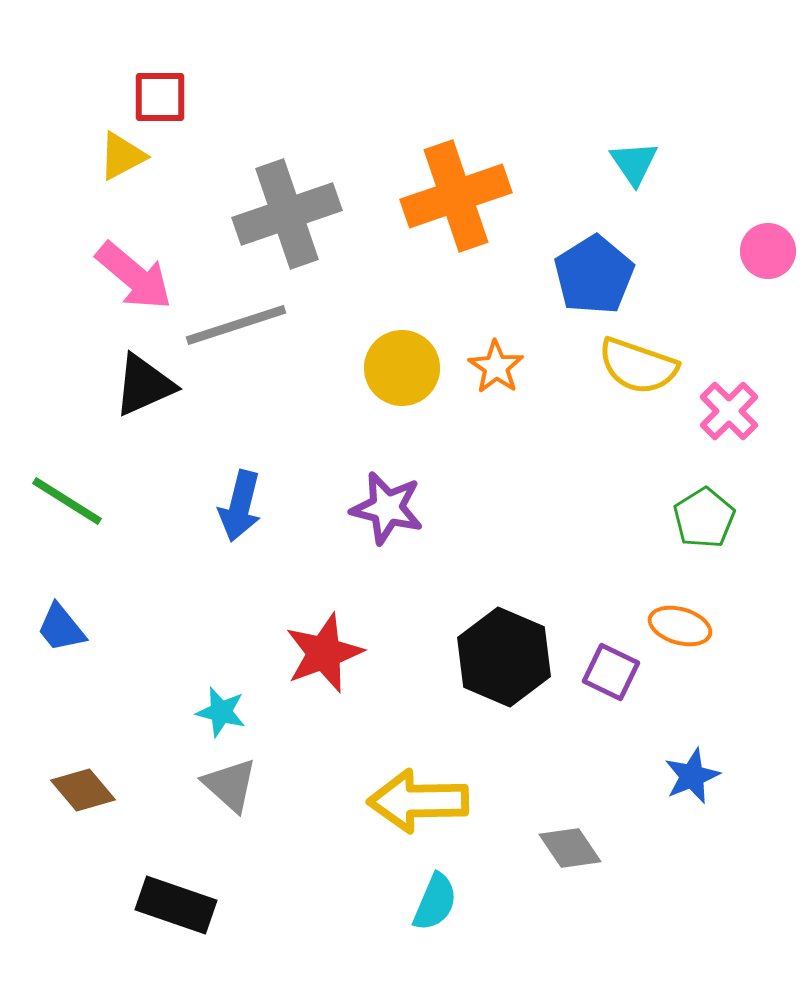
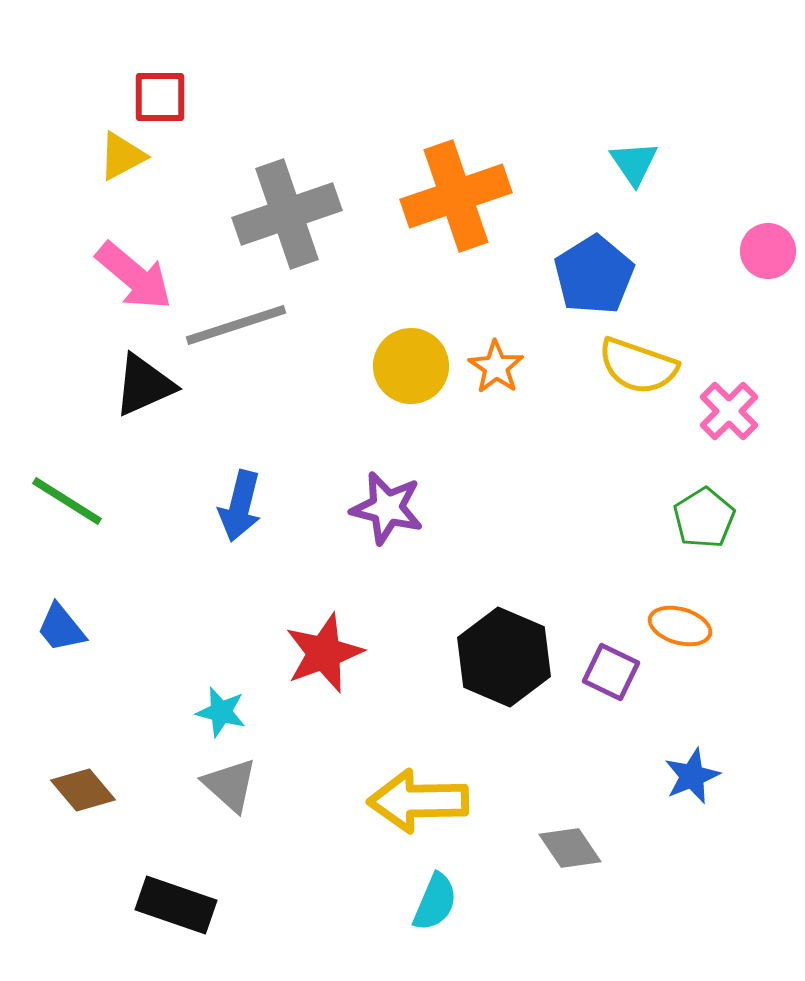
yellow circle: moved 9 px right, 2 px up
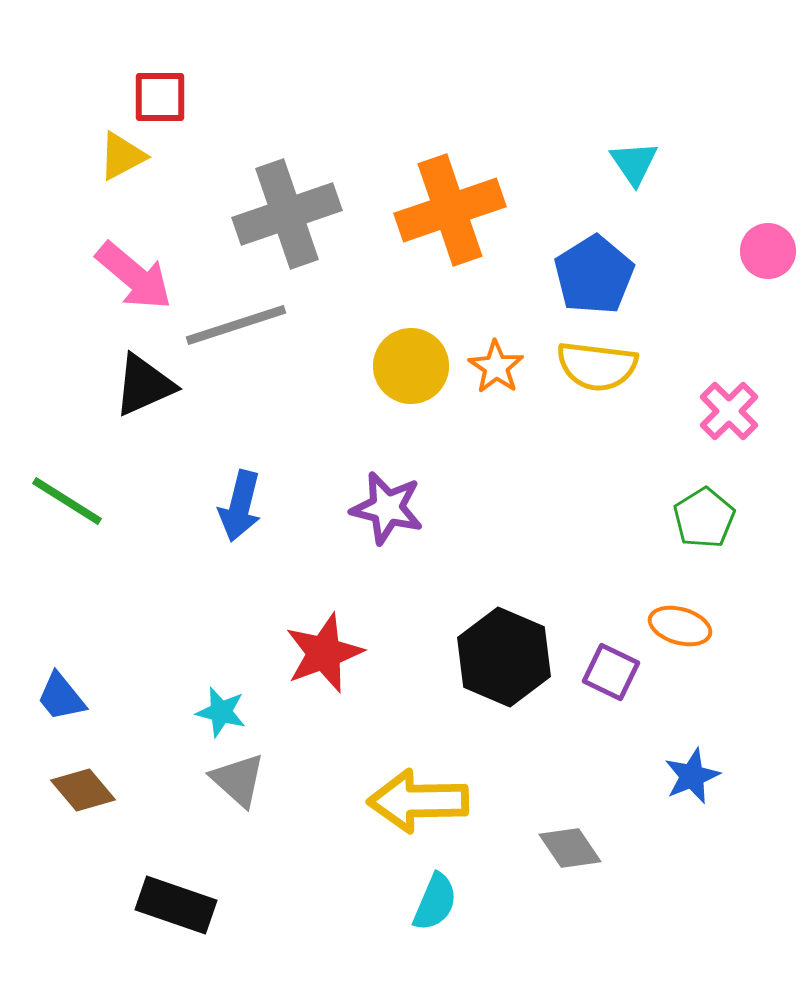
orange cross: moved 6 px left, 14 px down
yellow semicircle: moved 41 px left; rotated 12 degrees counterclockwise
blue trapezoid: moved 69 px down
gray triangle: moved 8 px right, 5 px up
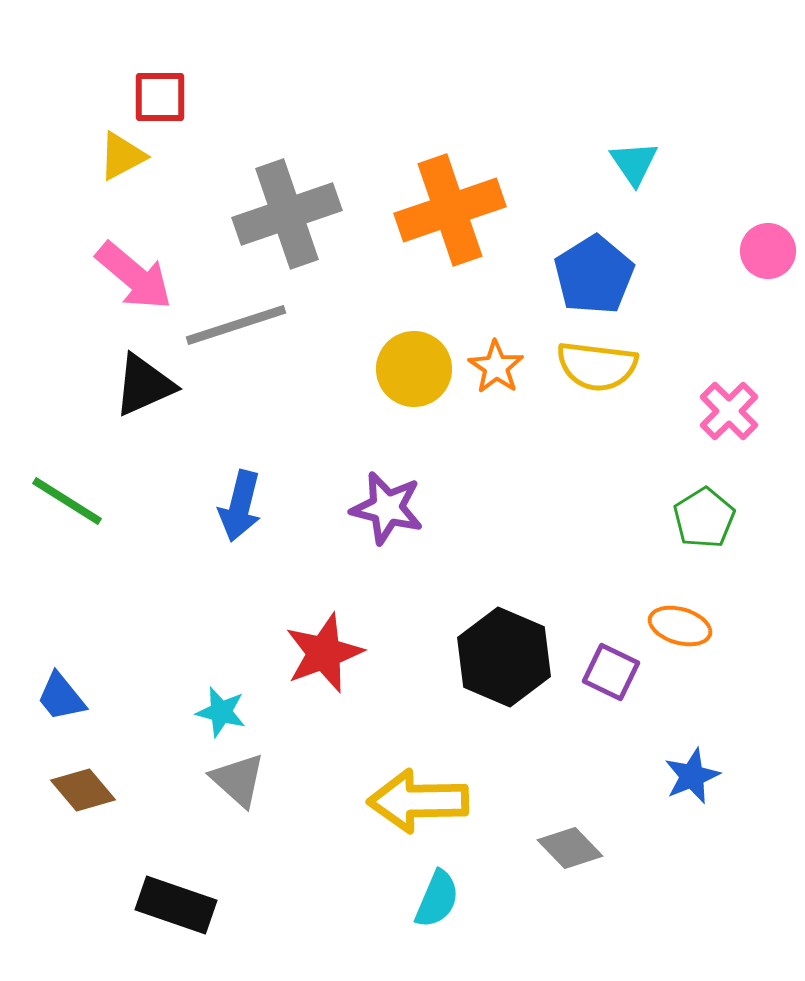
yellow circle: moved 3 px right, 3 px down
gray diamond: rotated 10 degrees counterclockwise
cyan semicircle: moved 2 px right, 3 px up
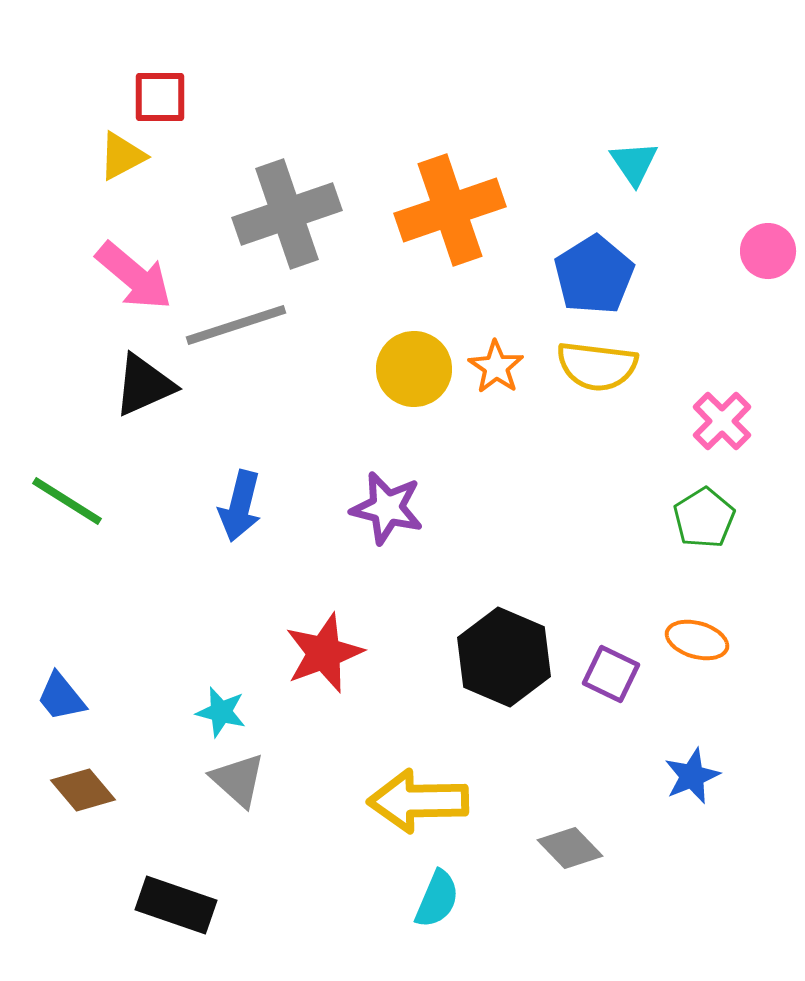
pink cross: moved 7 px left, 10 px down
orange ellipse: moved 17 px right, 14 px down
purple square: moved 2 px down
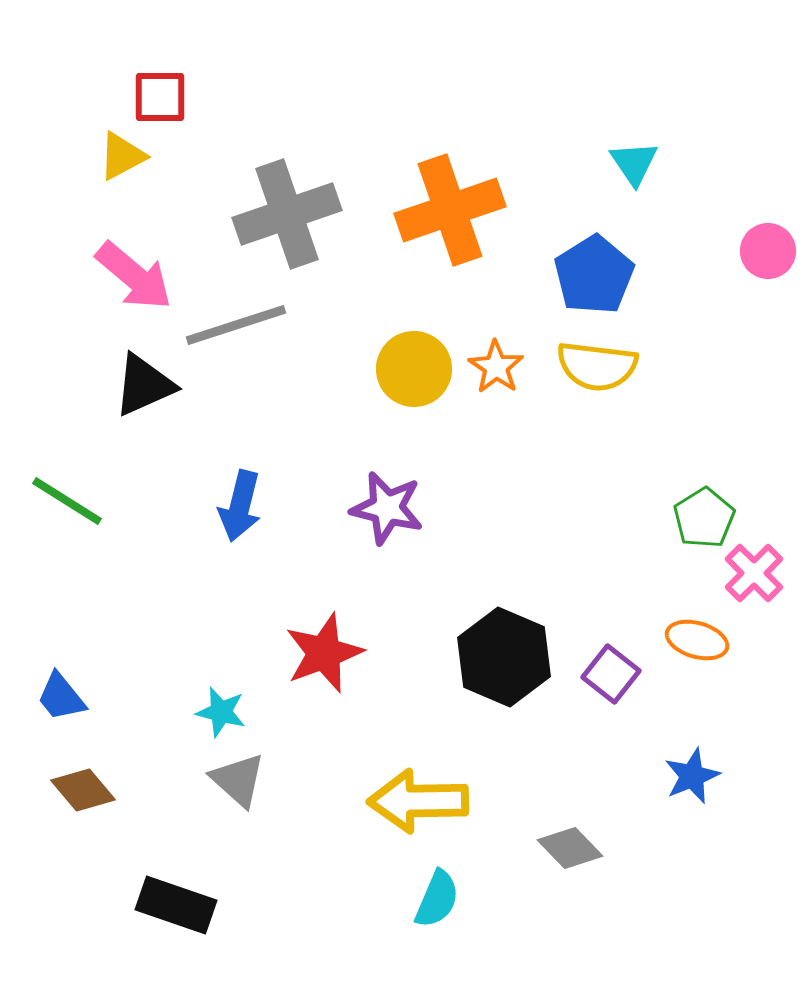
pink cross: moved 32 px right, 152 px down
purple square: rotated 12 degrees clockwise
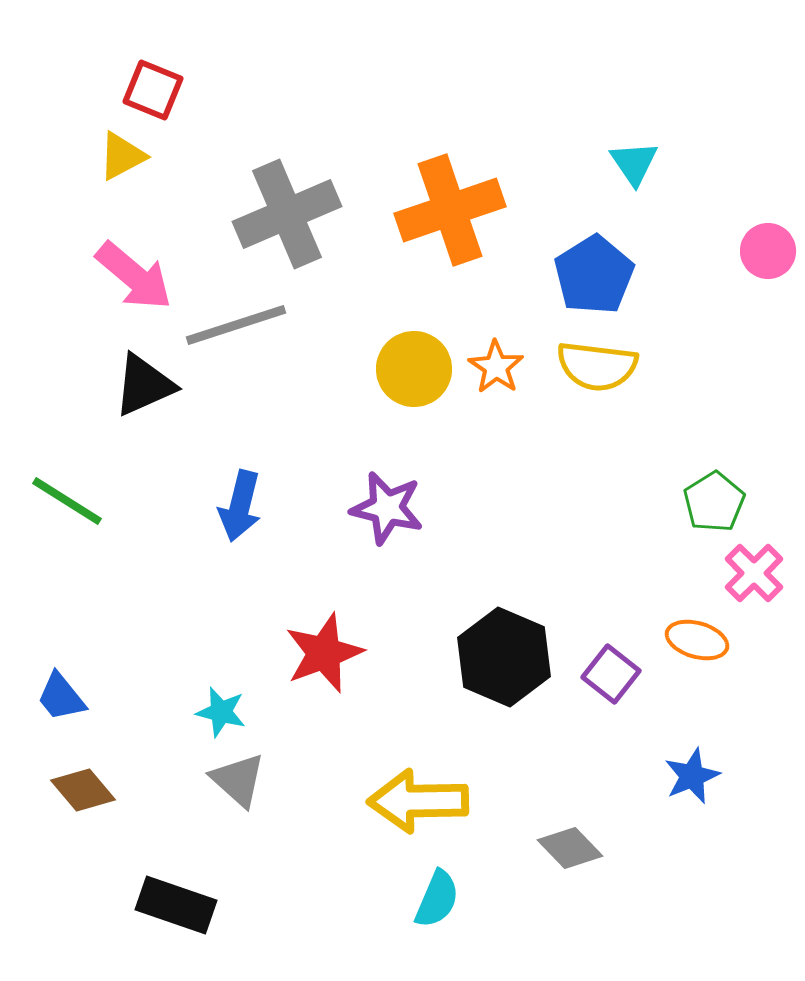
red square: moved 7 px left, 7 px up; rotated 22 degrees clockwise
gray cross: rotated 4 degrees counterclockwise
green pentagon: moved 10 px right, 16 px up
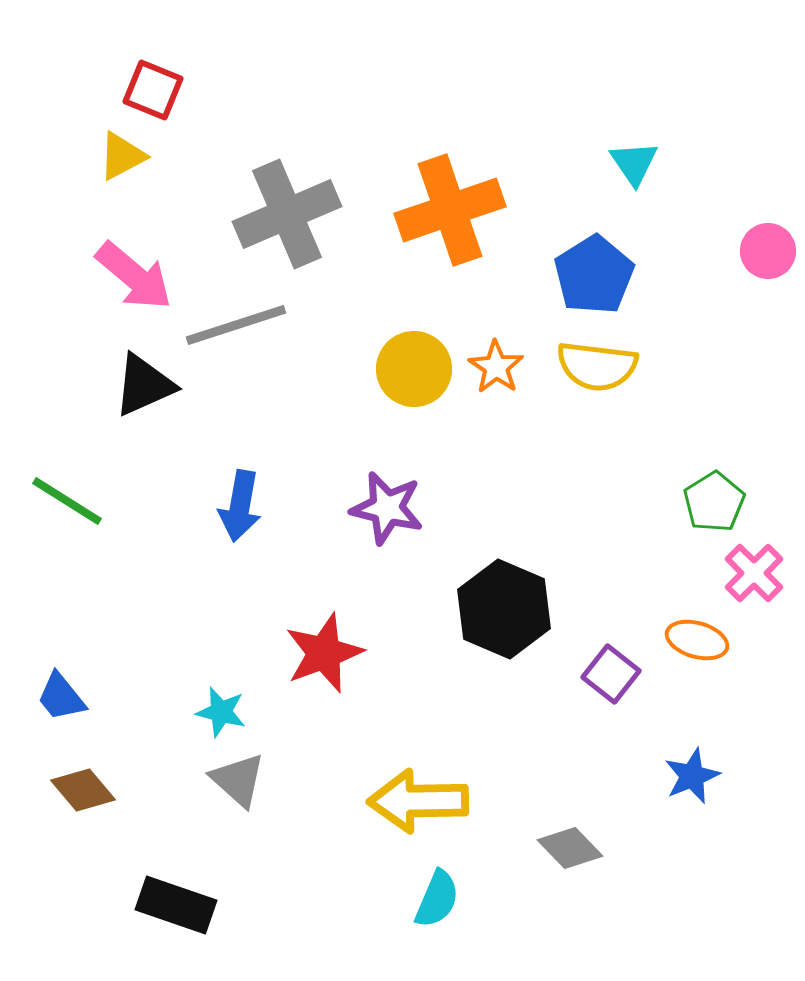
blue arrow: rotated 4 degrees counterclockwise
black hexagon: moved 48 px up
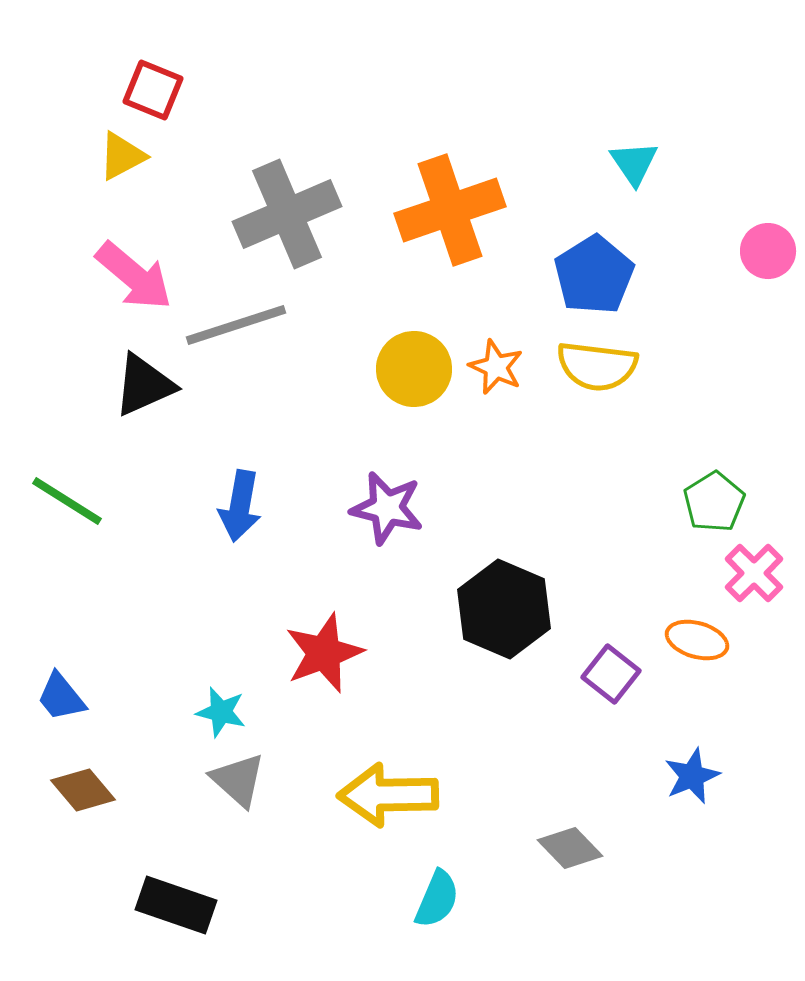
orange star: rotated 10 degrees counterclockwise
yellow arrow: moved 30 px left, 6 px up
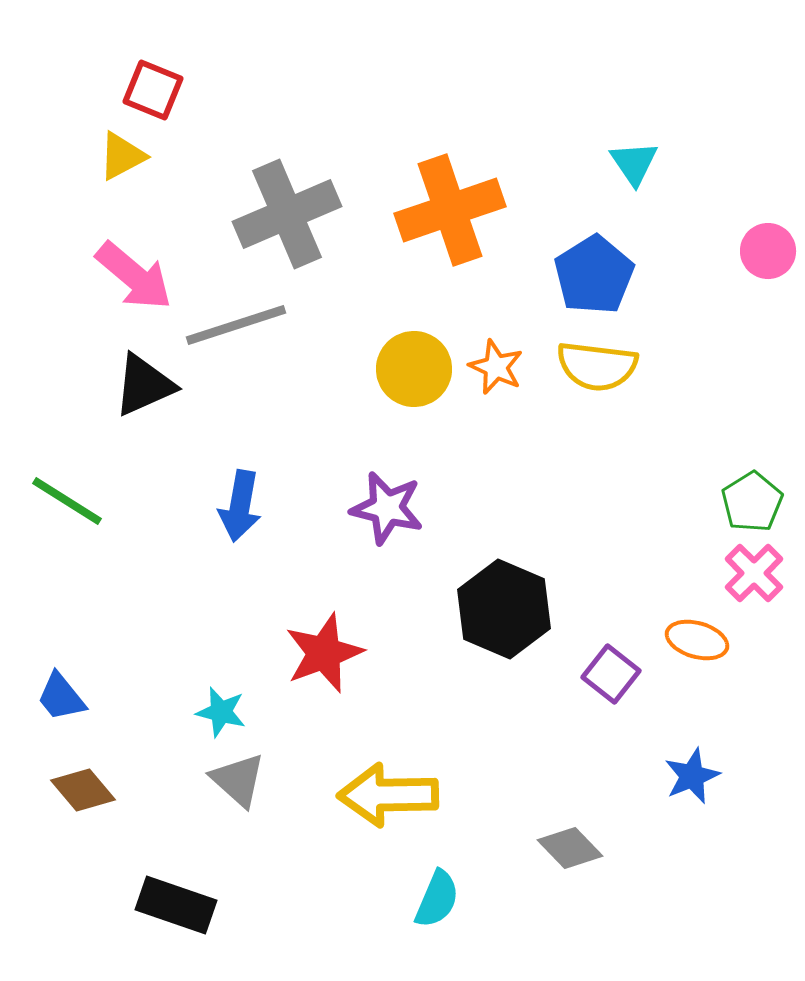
green pentagon: moved 38 px right
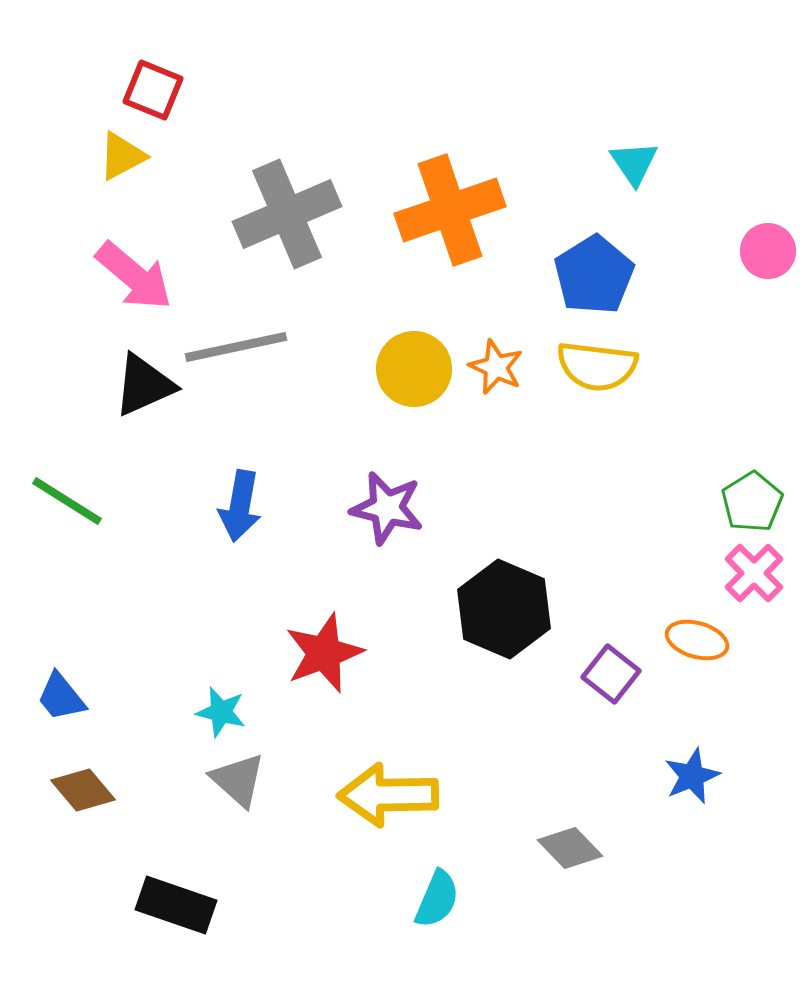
gray line: moved 22 px down; rotated 6 degrees clockwise
